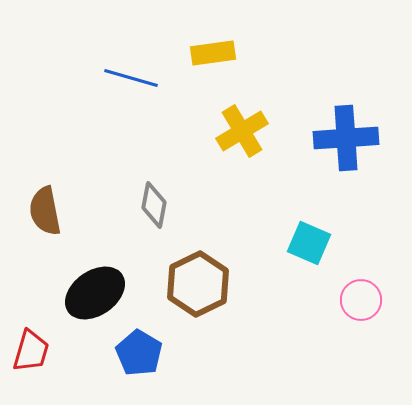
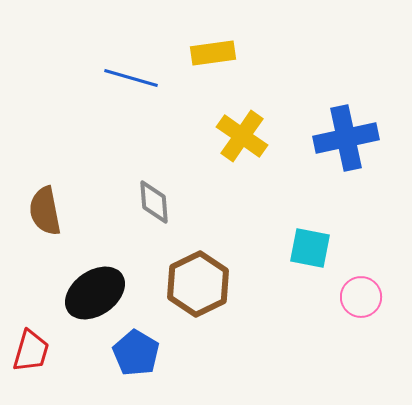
yellow cross: moved 5 px down; rotated 24 degrees counterclockwise
blue cross: rotated 8 degrees counterclockwise
gray diamond: moved 3 px up; rotated 15 degrees counterclockwise
cyan square: moved 1 px right, 5 px down; rotated 12 degrees counterclockwise
pink circle: moved 3 px up
blue pentagon: moved 3 px left
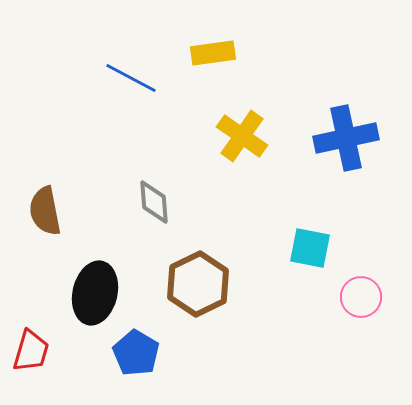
blue line: rotated 12 degrees clockwise
black ellipse: rotated 42 degrees counterclockwise
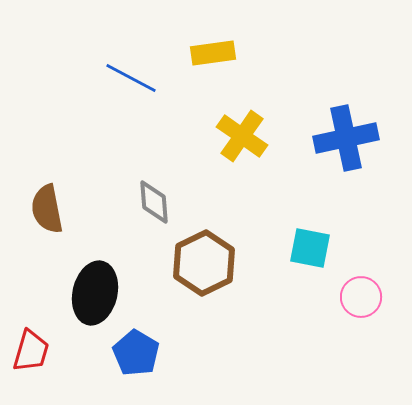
brown semicircle: moved 2 px right, 2 px up
brown hexagon: moved 6 px right, 21 px up
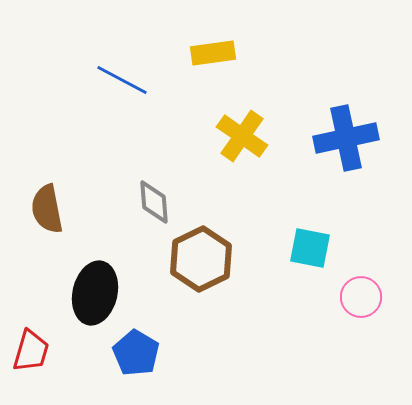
blue line: moved 9 px left, 2 px down
brown hexagon: moved 3 px left, 4 px up
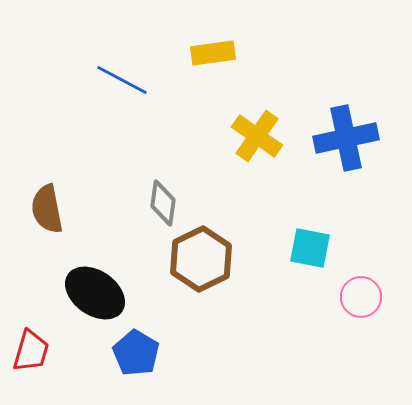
yellow cross: moved 15 px right
gray diamond: moved 9 px right, 1 px down; rotated 12 degrees clockwise
black ellipse: rotated 68 degrees counterclockwise
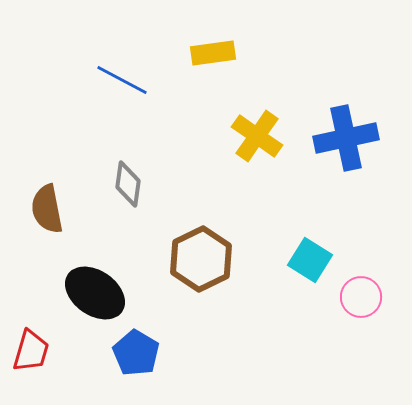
gray diamond: moved 35 px left, 19 px up
cyan square: moved 12 px down; rotated 21 degrees clockwise
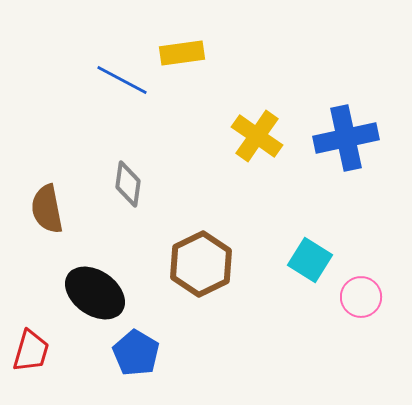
yellow rectangle: moved 31 px left
brown hexagon: moved 5 px down
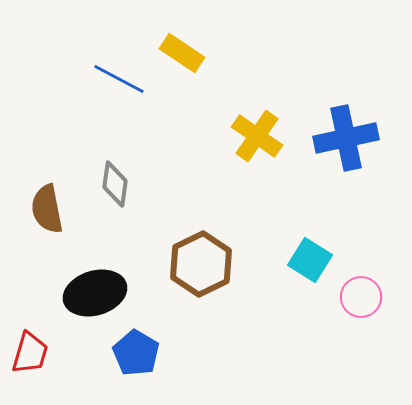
yellow rectangle: rotated 42 degrees clockwise
blue line: moved 3 px left, 1 px up
gray diamond: moved 13 px left
black ellipse: rotated 52 degrees counterclockwise
red trapezoid: moved 1 px left, 2 px down
